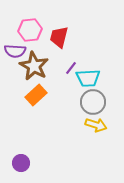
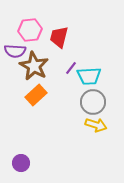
cyan trapezoid: moved 1 px right, 2 px up
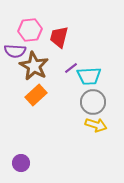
purple line: rotated 16 degrees clockwise
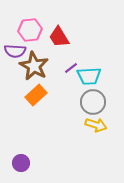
red trapezoid: rotated 45 degrees counterclockwise
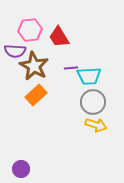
purple line: rotated 32 degrees clockwise
purple circle: moved 6 px down
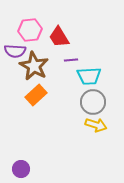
purple line: moved 8 px up
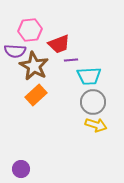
red trapezoid: moved 7 px down; rotated 80 degrees counterclockwise
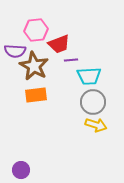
pink hexagon: moved 6 px right
orange rectangle: rotated 35 degrees clockwise
purple circle: moved 1 px down
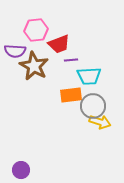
orange rectangle: moved 35 px right
gray circle: moved 4 px down
yellow arrow: moved 4 px right, 3 px up
